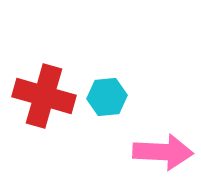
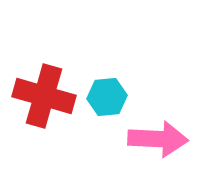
pink arrow: moved 5 px left, 13 px up
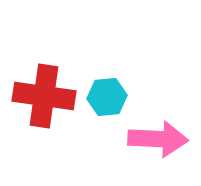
red cross: rotated 8 degrees counterclockwise
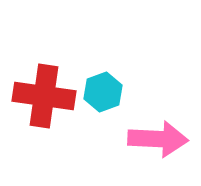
cyan hexagon: moved 4 px left, 5 px up; rotated 15 degrees counterclockwise
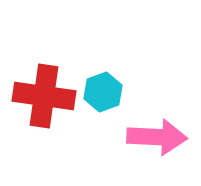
pink arrow: moved 1 px left, 2 px up
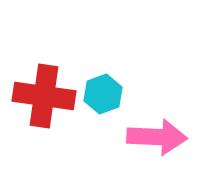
cyan hexagon: moved 2 px down
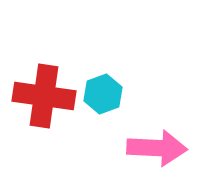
pink arrow: moved 11 px down
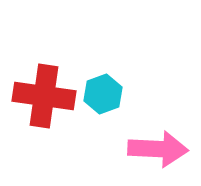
pink arrow: moved 1 px right, 1 px down
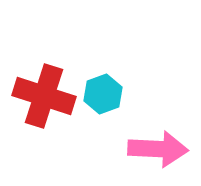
red cross: rotated 10 degrees clockwise
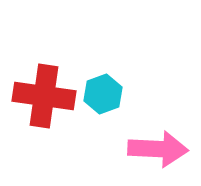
red cross: rotated 10 degrees counterclockwise
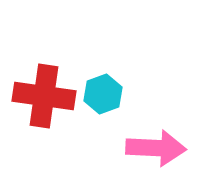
pink arrow: moved 2 px left, 1 px up
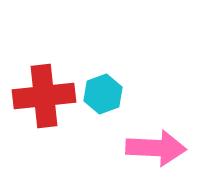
red cross: rotated 14 degrees counterclockwise
